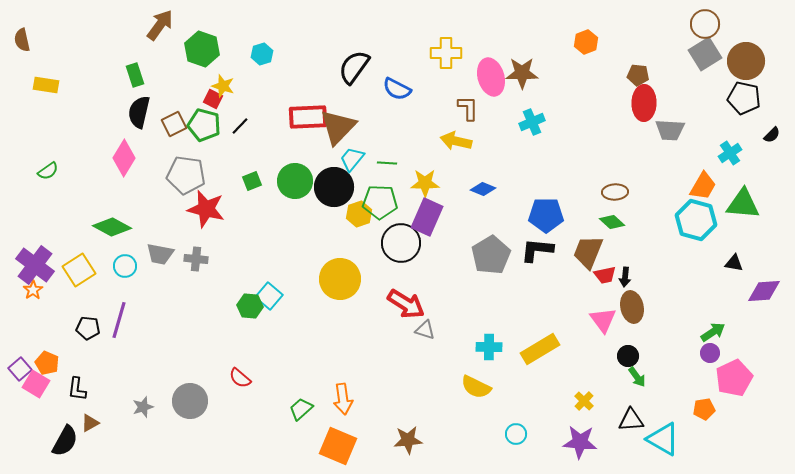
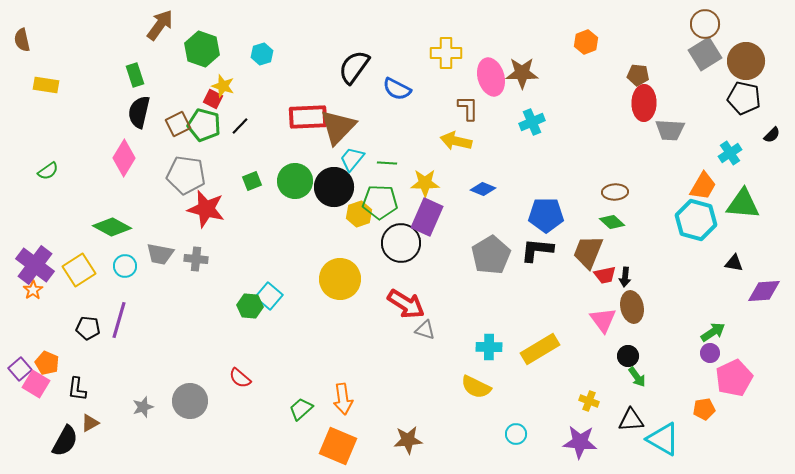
brown square at (174, 124): moved 4 px right
yellow cross at (584, 401): moved 5 px right; rotated 24 degrees counterclockwise
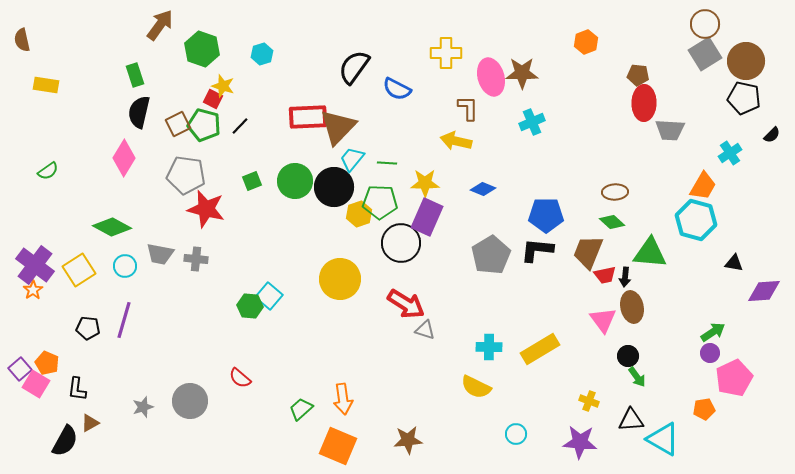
green triangle at (743, 204): moved 93 px left, 49 px down
purple line at (119, 320): moved 5 px right
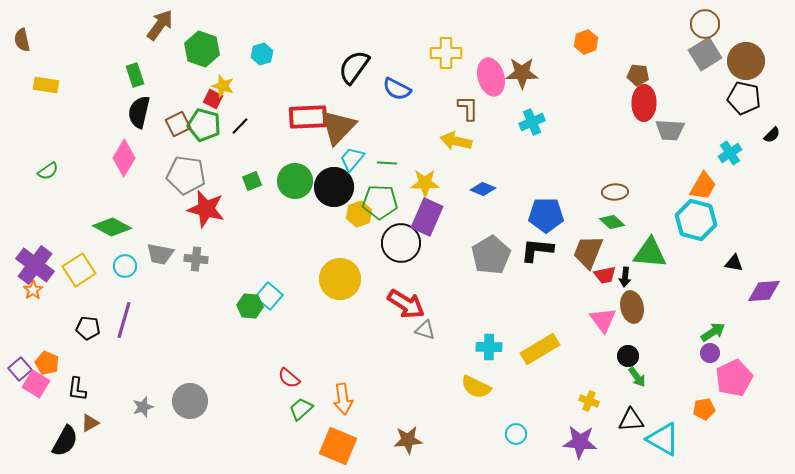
red semicircle at (240, 378): moved 49 px right
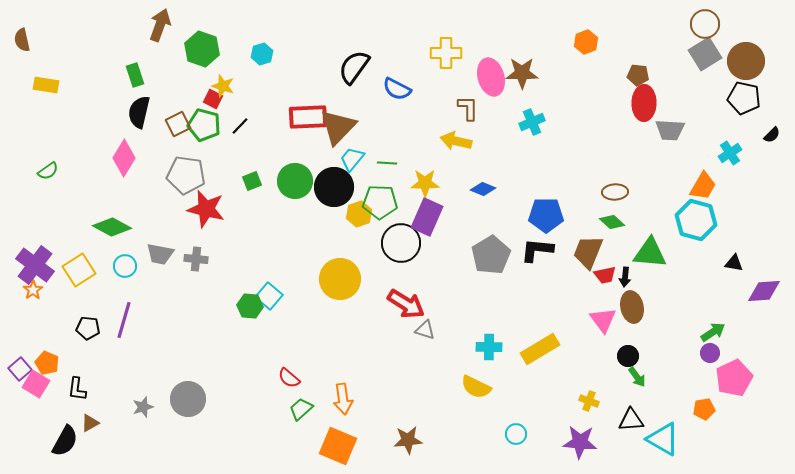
brown arrow at (160, 25): rotated 16 degrees counterclockwise
gray circle at (190, 401): moved 2 px left, 2 px up
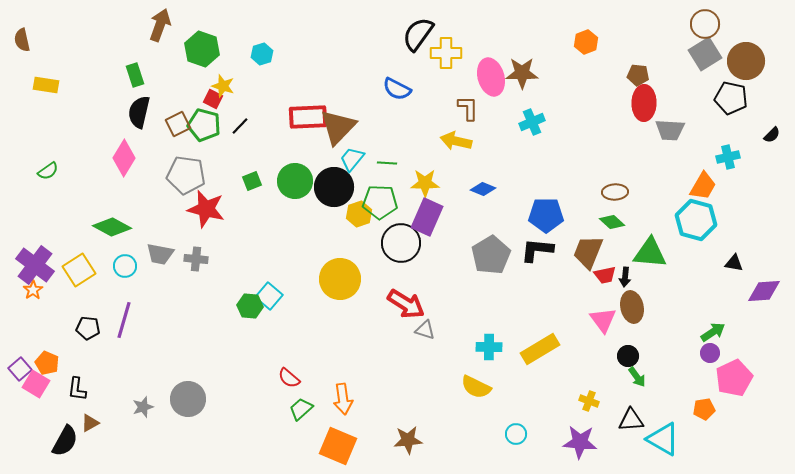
black semicircle at (354, 67): moved 64 px right, 33 px up
black pentagon at (744, 98): moved 13 px left
cyan cross at (730, 153): moved 2 px left, 4 px down; rotated 20 degrees clockwise
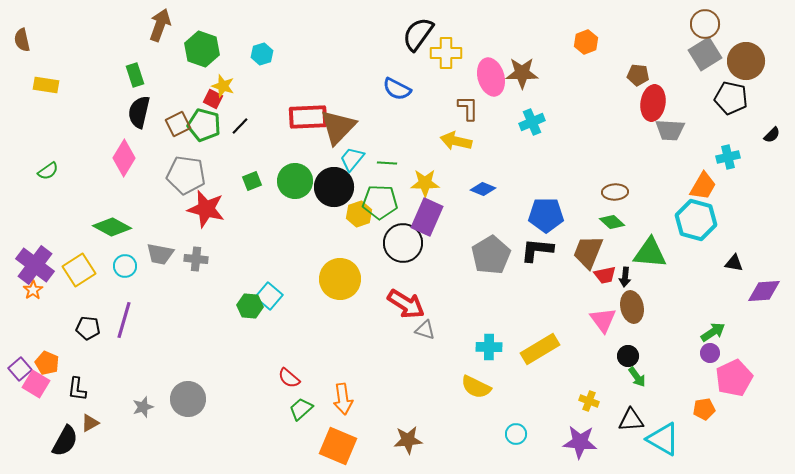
red ellipse at (644, 103): moved 9 px right; rotated 8 degrees clockwise
black circle at (401, 243): moved 2 px right
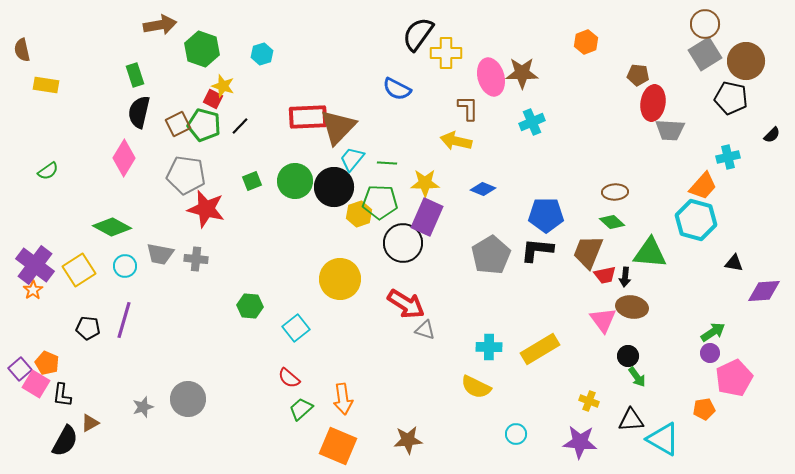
brown arrow at (160, 25): rotated 60 degrees clockwise
brown semicircle at (22, 40): moved 10 px down
orange trapezoid at (703, 186): rotated 12 degrees clockwise
cyan square at (269, 296): moved 27 px right, 32 px down; rotated 12 degrees clockwise
brown ellipse at (632, 307): rotated 68 degrees counterclockwise
black L-shape at (77, 389): moved 15 px left, 6 px down
